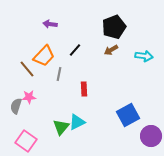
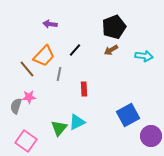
green triangle: moved 2 px left, 1 px down
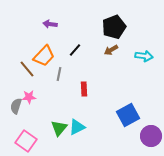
cyan triangle: moved 5 px down
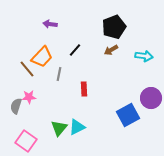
orange trapezoid: moved 2 px left, 1 px down
purple circle: moved 38 px up
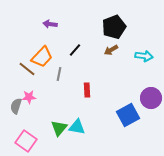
brown line: rotated 12 degrees counterclockwise
red rectangle: moved 3 px right, 1 px down
cyan triangle: rotated 36 degrees clockwise
